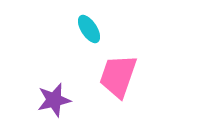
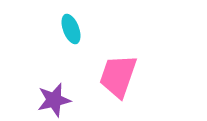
cyan ellipse: moved 18 px left; rotated 12 degrees clockwise
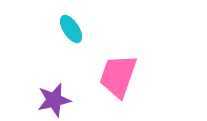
cyan ellipse: rotated 12 degrees counterclockwise
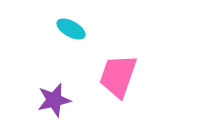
cyan ellipse: rotated 28 degrees counterclockwise
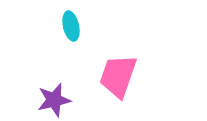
cyan ellipse: moved 3 px up; rotated 48 degrees clockwise
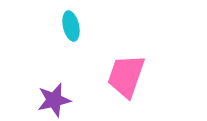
pink trapezoid: moved 8 px right
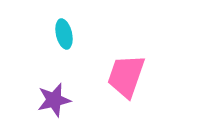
cyan ellipse: moved 7 px left, 8 px down
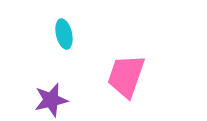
purple star: moved 3 px left
